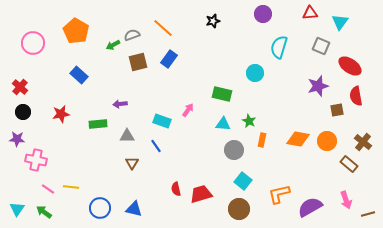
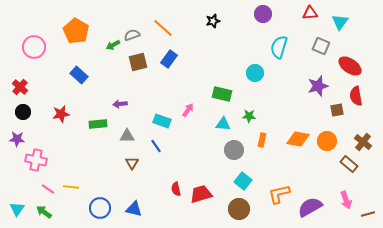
pink circle at (33, 43): moved 1 px right, 4 px down
green star at (249, 121): moved 5 px up; rotated 24 degrees counterclockwise
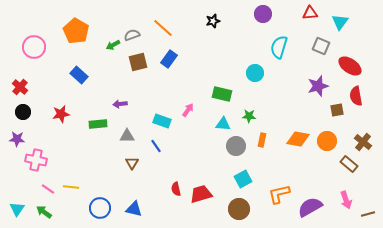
gray circle at (234, 150): moved 2 px right, 4 px up
cyan square at (243, 181): moved 2 px up; rotated 24 degrees clockwise
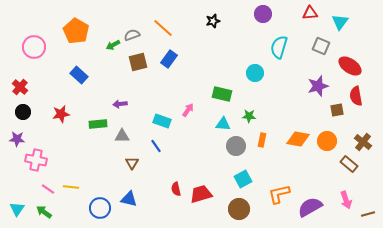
gray triangle at (127, 136): moved 5 px left
blue triangle at (134, 209): moved 5 px left, 10 px up
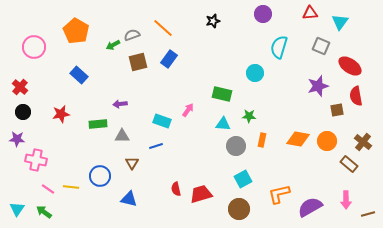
blue line at (156, 146): rotated 72 degrees counterclockwise
pink arrow at (346, 200): rotated 18 degrees clockwise
blue circle at (100, 208): moved 32 px up
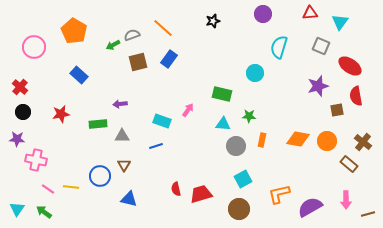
orange pentagon at (76, 31): moved 2 px left
brown triangle at (132, 163): moved 8 px left, 2 px down
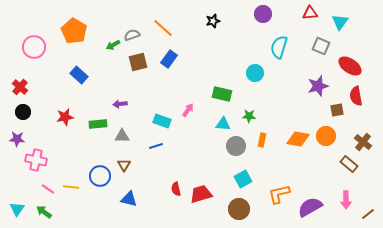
red star at (61, 114): moved 4 px right, 3 px down
orange circle at (327, 141): moved 1 px left, 5 px up
brown line at (368, 214): rotated 24 degrees counterclockwise
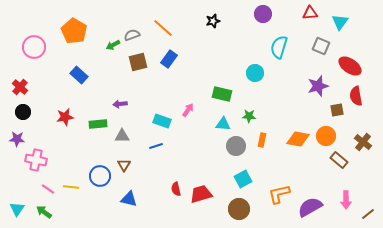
brown rectangle at (349, 164): moved 10 px left, 4 px up
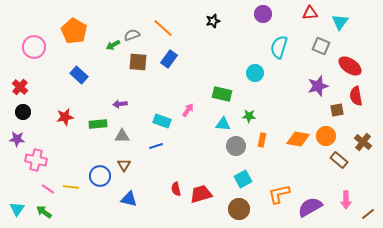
brown square at (138, 62): rotated 18 degrees clockwise
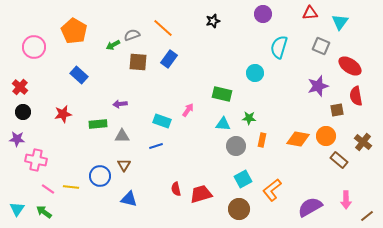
green star at (249, 116): moved 2 px down
red star at (65, 117): moved 2 px left, 3 px up
orange L-shape at (279, 194): moved 7 px left, 4 px up; rotated 25 degrees counterclockwise
brown line at (368, 214): moved 1 px left, 2 px down
